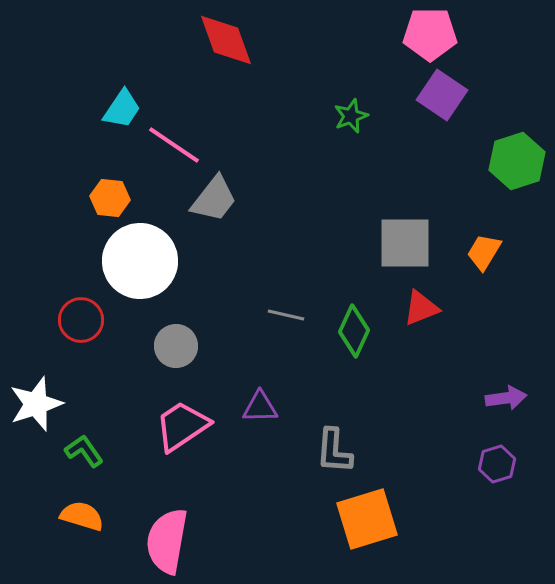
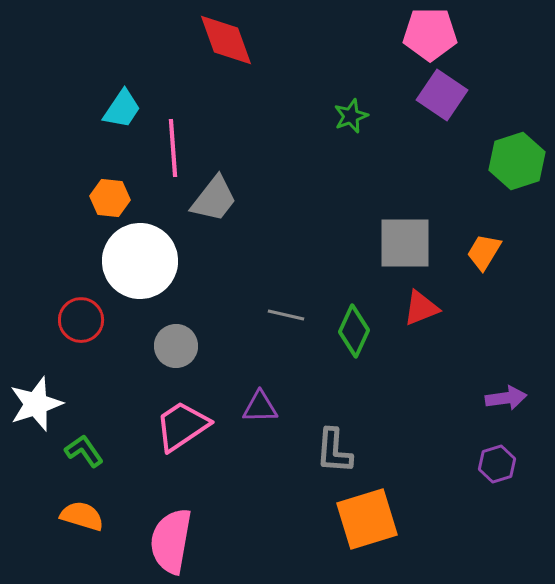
pink line: moved 1 px left, 3 px down; rotated 52 degrees clockwise
pink semicircle: moved 4 px right
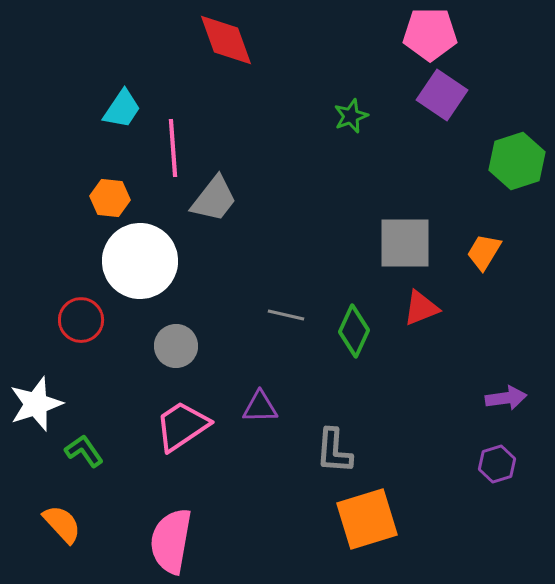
orange semicircle: moved 20 px left, 8 px down; rotated 30 degrees clockwise
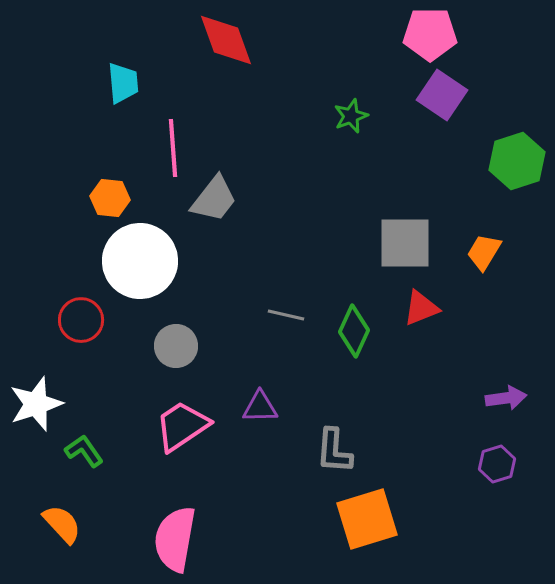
cyan trapezoid: moved 1 px right, 26 px up; rotated 39 degrees counterclockwise
pink semicircle: moved 4 px right, 2 px up
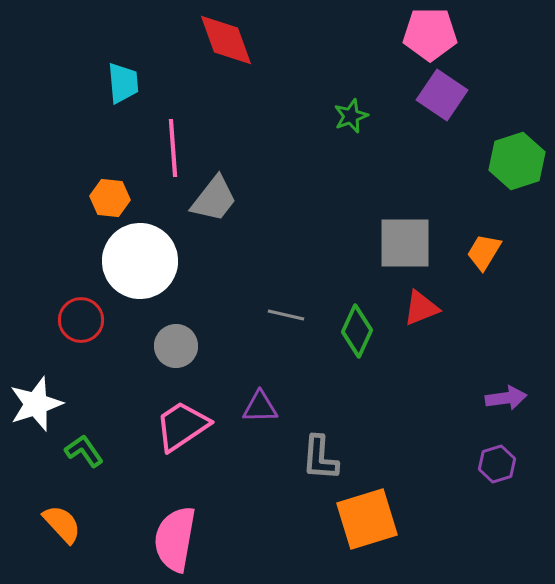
green diamond: moved 3 px right
gray L-shape: moved 14 px left, 7 px down
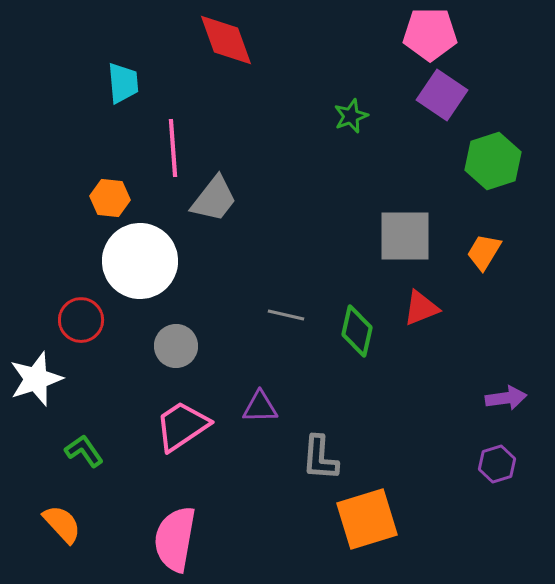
green hexagon: moved 24 px left
gray square: moved 7 px up
green diamond: rotated 12 degrees counterclockwise
white star: moved 25 px up
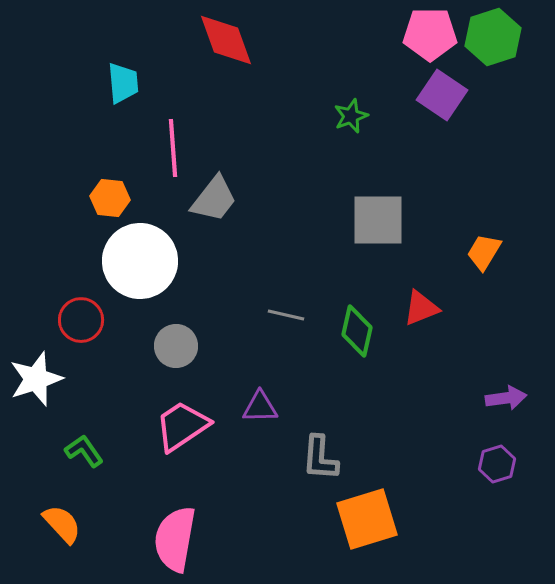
green hexagon: moved 124 px up
gray square: moved 27 px left, 16 px up
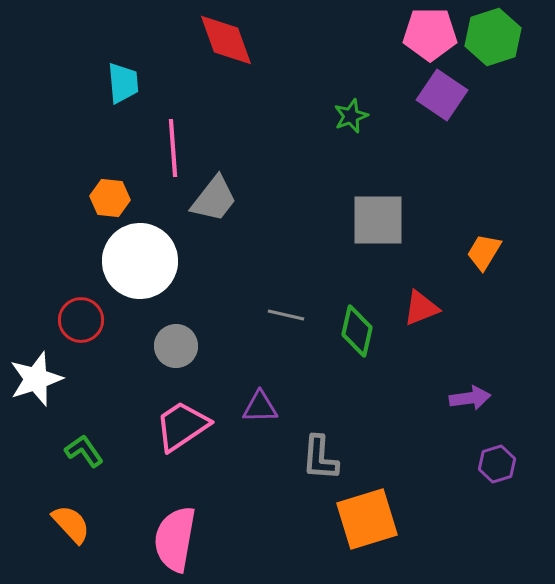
purple arrow: moved 36 px left
orange semicircle: moved 9 px right
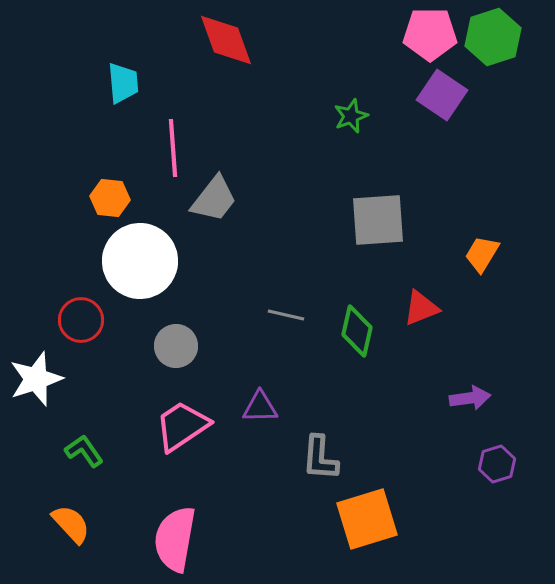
gray square: rotated 4 degrees counterclockwise
orange trapezoid: moved 2 px left, 2 px down
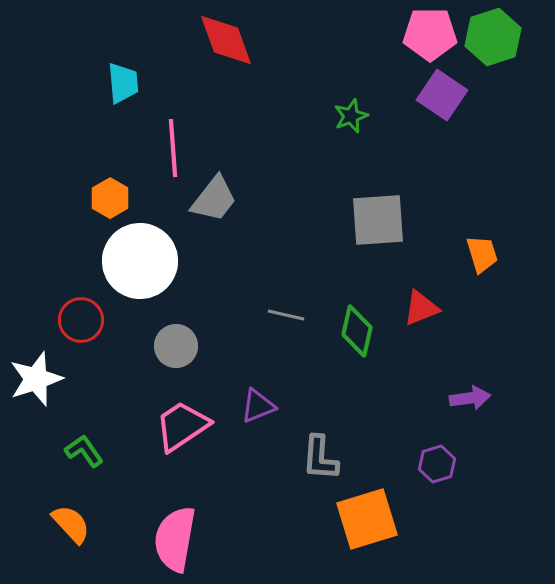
orange hexagon: rotated 24 degrees clockwise
orange trapezoid: rotated 132 degrees clockwise
purple triangle: moved 2 px left, 1 px up; rotated 21 degrees counterclockwise
purple hexagon: moved 60 px left
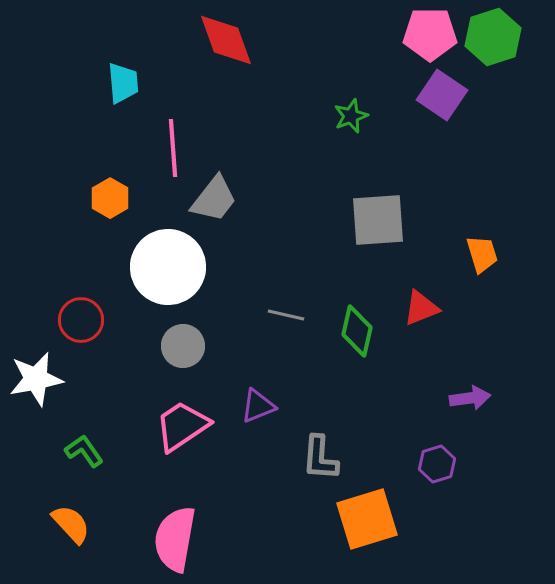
white circle: moved 28 px right, 6 px down
gray circle: moved 7 px right
white star: rotated 8 degrees clockwise
